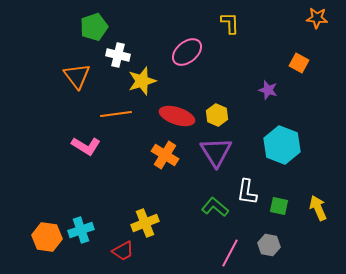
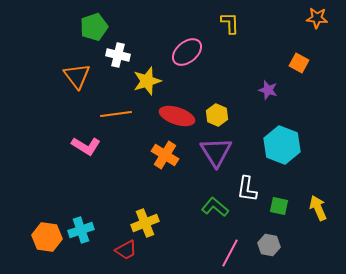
yellow star: moved 5 px right
white L-shape: moved 3 px up
red trapezoid: moved 3 px right, 1 px up
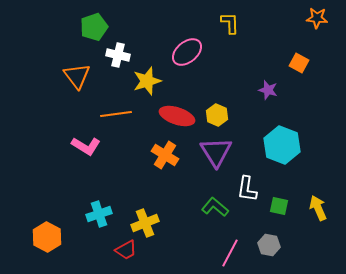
cyan cross: moved 18 px right, 16 px up
orange hexagon: rotated 20 degrees clockwise
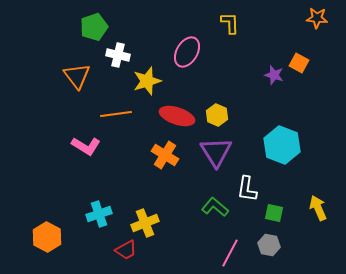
pink ellipse: rotated 20 degrees counterclockwise
purple star: moved 6 px right, 15 px up
green square: moved 5 px left, 7 px down
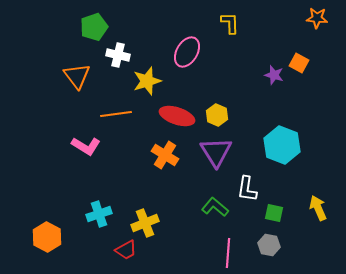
pink line: moved 2 px left; rotated 24 degrees counterclockwise
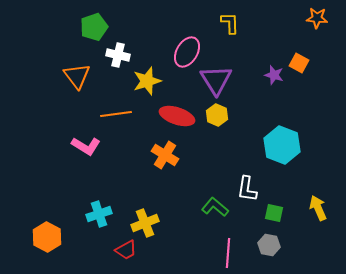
purple triangle: moved 72 px up
